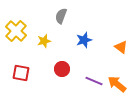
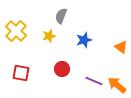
yellow star: moved 5 px right, 5 px up
orange arrow: moved 1 px down
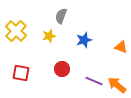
orange triangle: rotated 16 degrees counterclockwise
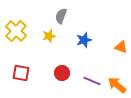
red circle: moved 4 px down
purple line: moved 2 px left
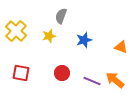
orange arrow: moved 2 px left, 5 px up
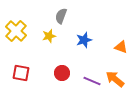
orange arrow: moved 1 px up
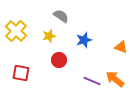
gray semicircle: rotated 105 degrees clockwise
red circle: moved 3 px left, 13 px up
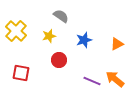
orange triangle: moved 4 px left, 3 px up; rotated 48 degrees counterclockwise
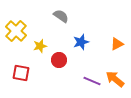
yellow star: moved 9 px left, 10 px down
blue star: moved 3 px left, 2 px down
